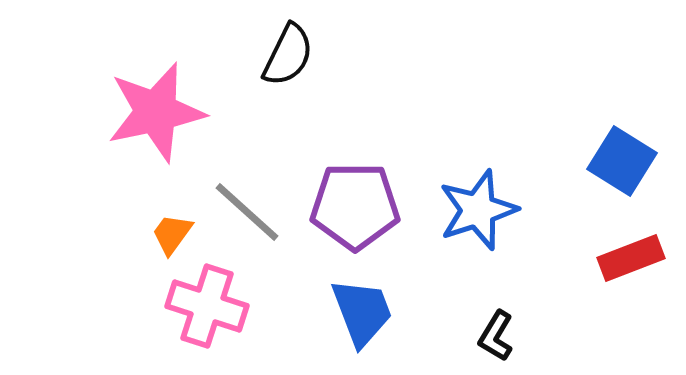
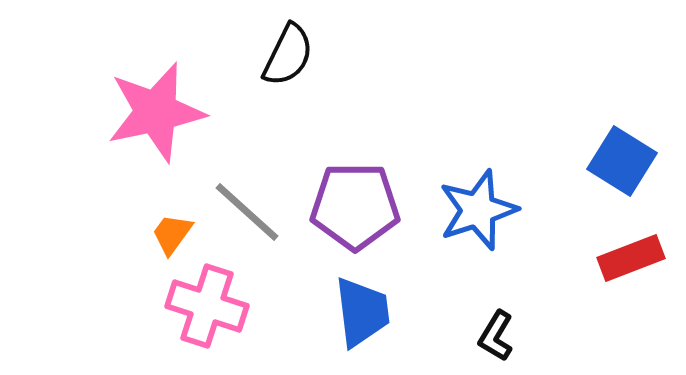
blue trapezoid: rotated 14 degrees clockwise
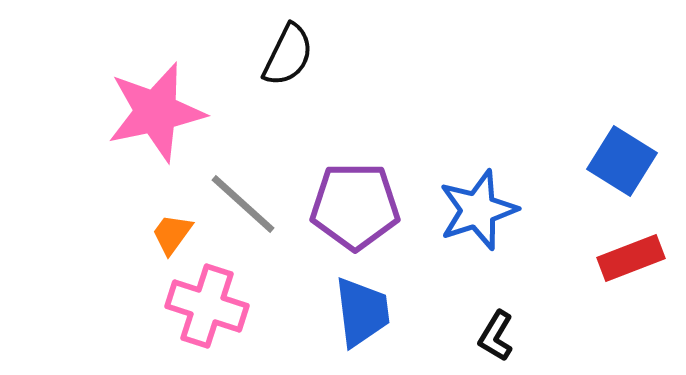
gray line: moved 4 px left, 8 px up
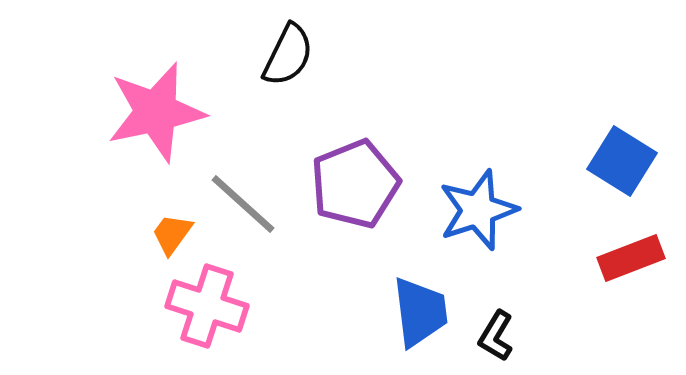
purple pentagon: moved 22 px up; rotated 22 degrees counterclockwise
blue trapezoid: moved 58 px right
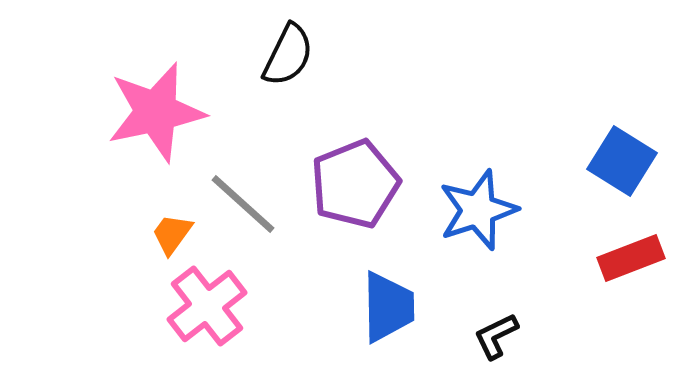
pink cross: rotated 34 degrees clockwise
blue trapezoid: moved 32 px left, 5 px up; rotated 6 degrees clockwise
black L-shape: rotated 33 degrees clockwise
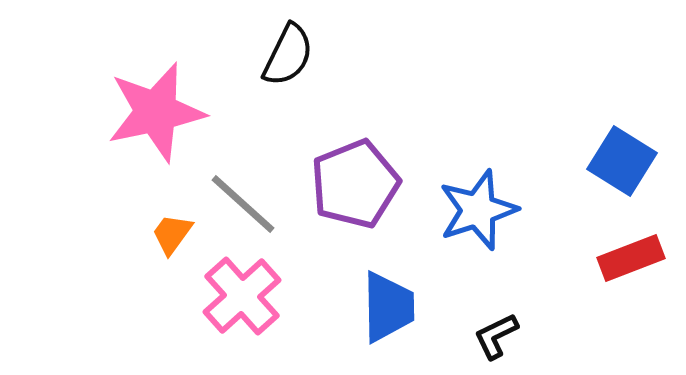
pink cross: moved 35 px right, 10 px up; rotated 4 degrees counterclockwise
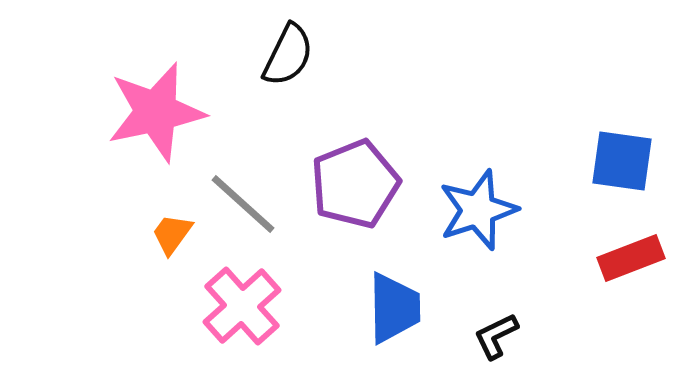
blue square: rotated 24 degrees counterclockwise
pink cross: moved 10 px down
blue trapezoid: moved 6 px right, 1 px down
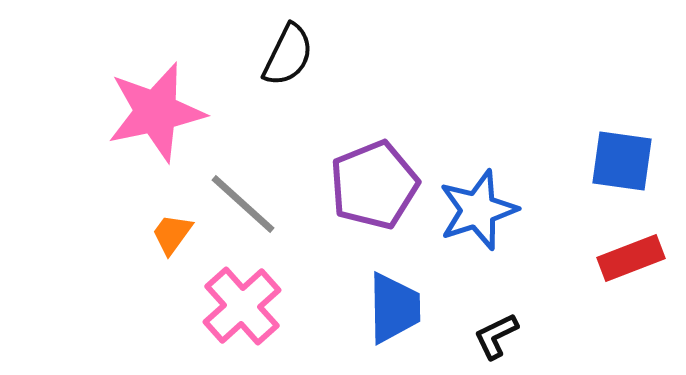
purple pentagon: moved 19 px right, 1 px down
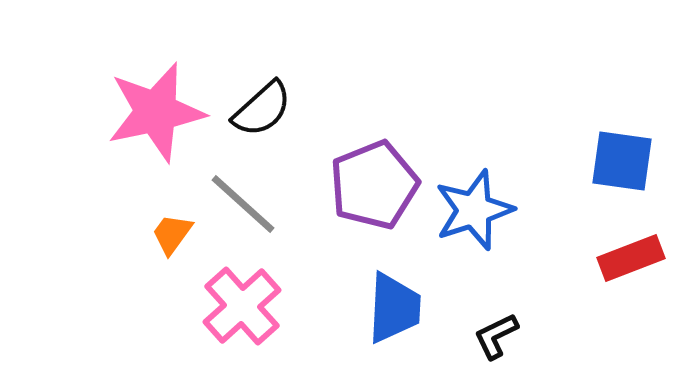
black semicircle: moved 26 px left, 54 px down; rotated 22 degrees clockwise
blue star: moved 4 px left
blue trapezoid: rotated 4 degrees clockwise
